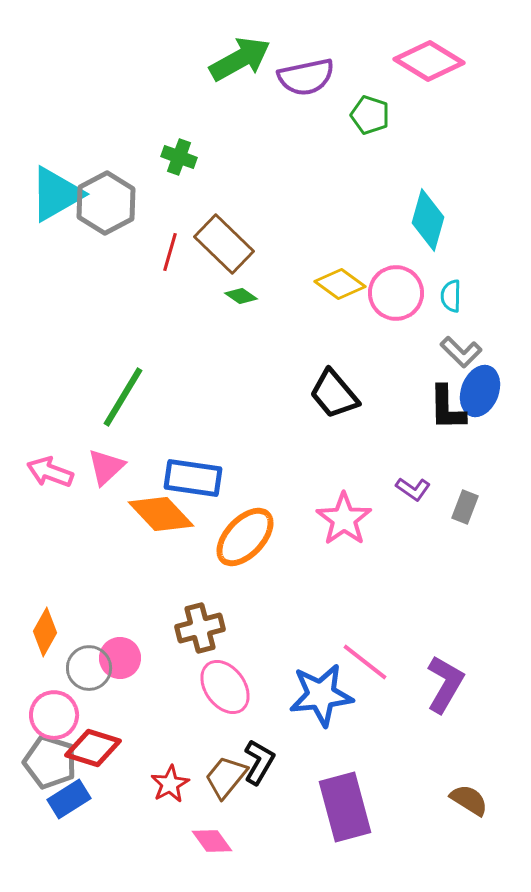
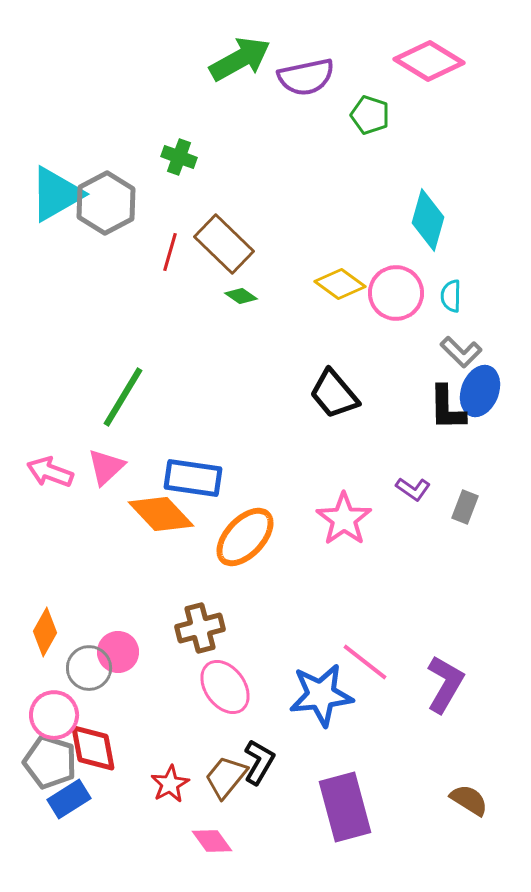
pink circle at (120, 658): moved 2 px left, 6 px up
red diamond at (93, 748): rotated 62 degrees clockwise
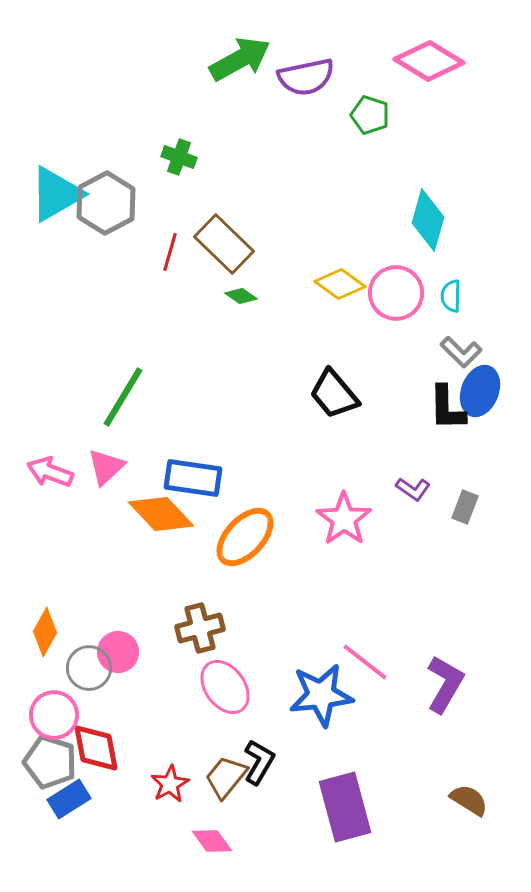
red diamond at (93, 748): moved 3 px right
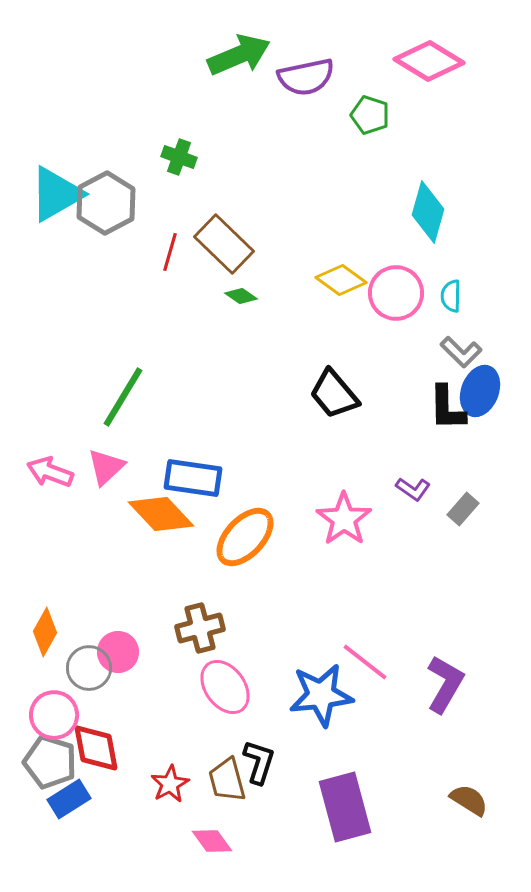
green arrow at (240, 59): moved 1 px left, 4 px up; rotated 6 degrees clockwise
cyan diamond at (428, 220): moved 8 px up
yellow diamond at (340, 284): moved 1 px right, 4 px up
gray rectangle at (465, 507): moved 2 px left, 2 px down; rotated 20 degrees clockwise
black L-shape at (259, 762): rotated 12 degrees counterclockwise
brown trapezoid at (226, 777): moved 1 px right, 3 px down; rotated 54 degrees counterclockwise
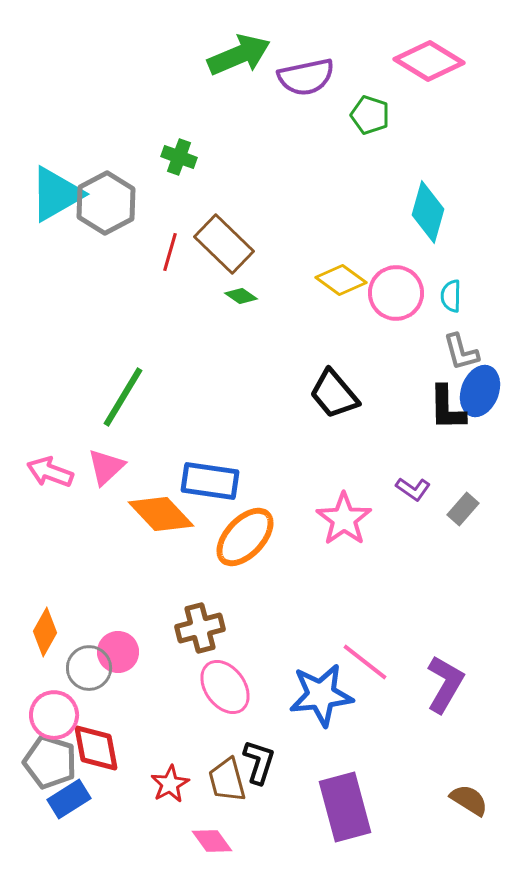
gray L-shape at (461, 352): rotated 30 degrees clockwise
blue rectangle at (193, 478): moved 17 px right, 3 px down
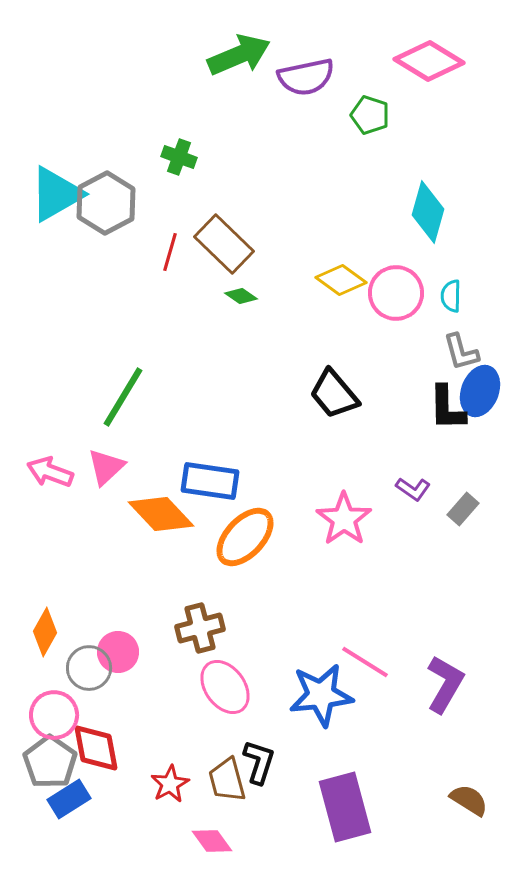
pink line at (365, 662): rotated 6 degrees counterclockwise
gray pentagon at (50, 762): rotated 18 degrees clockwise
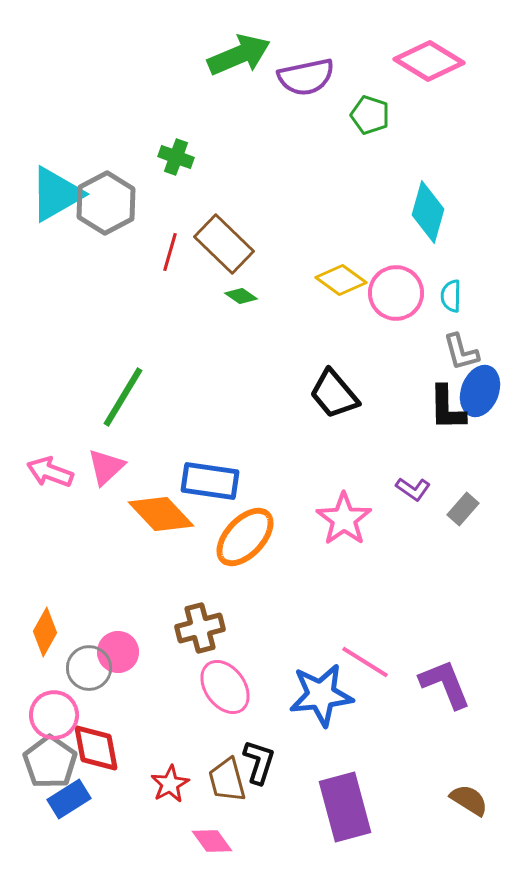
green cross at (179, 157): moved 3 px left
purple L-shape at (445, 684): rotated 52 degrees counterclockwise
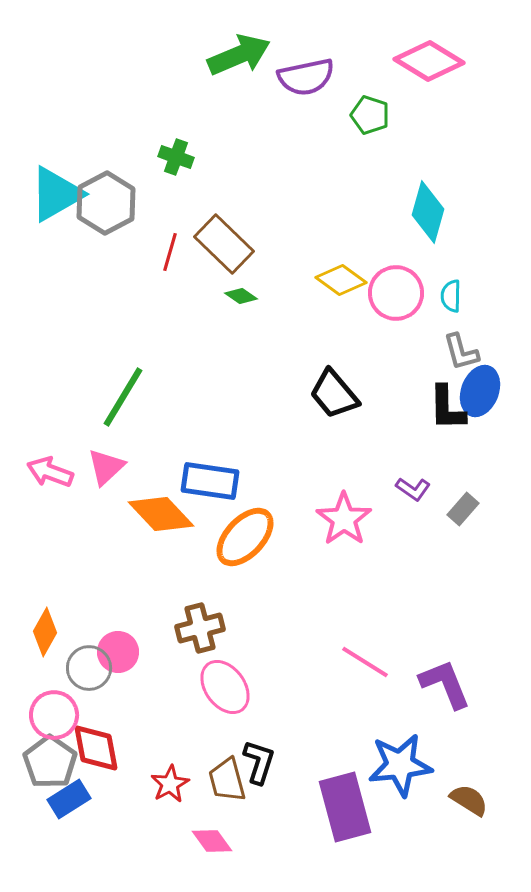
blue star at (321, 695): moved 79 px right, 70 px down
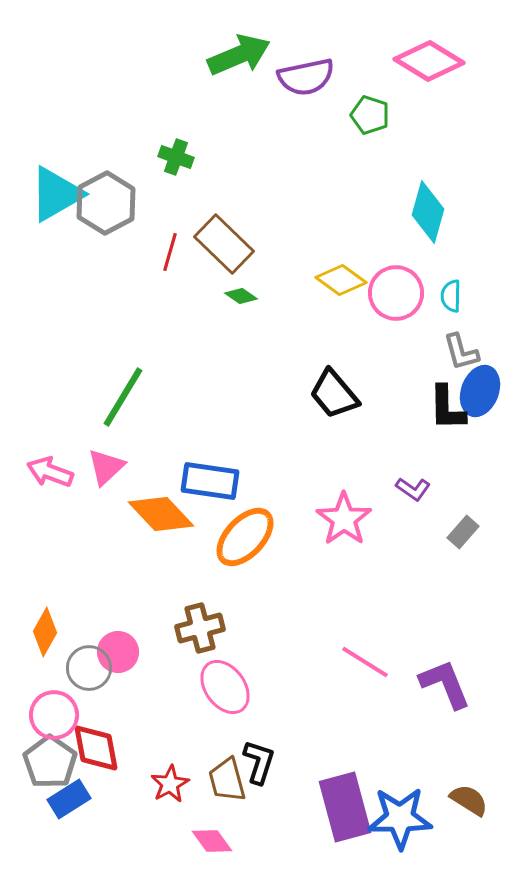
gray rectangle at (463, 509): moved 23 px down
blue star at (400, 765): moved 53 px down; rotated 6 degrees clockwise
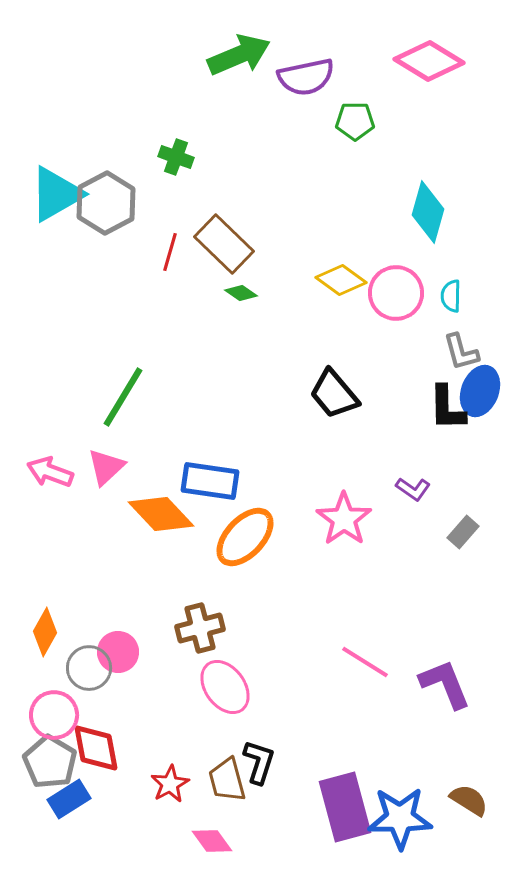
green pentagon at (370, 115): moved 15 px left, 6 px down; rotated 18 degrees counterclockwise
green diamond at (241, 296): moved 3 px up
gray pentagon at (50, 762): rotated 4 degrees counterclockwise
